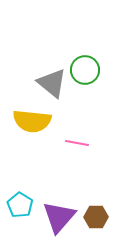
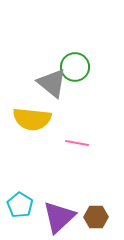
green circle: moved 10 px left, 3 px up
yellow semicircle: moved 2 px up
purple triangle: rotated 6 degrees clockwise
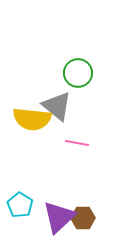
green circle: moved 3 px right, 6 px down
gray triangle: moved 5 px right, 23 px down
brown hexagon: moved 13 px left, 1 px down
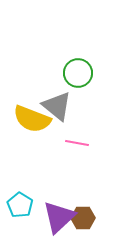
yellow semicircle: rotated 15 degrees clockwise
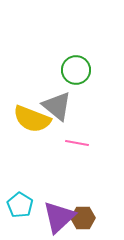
green circle: moved 2 px left, 3 px up
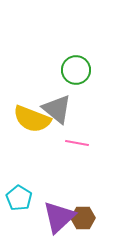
gray triangle: moved 3 px down
cyan pentagon: moved 1 px left, 7 px up
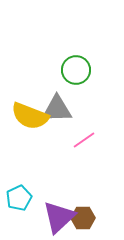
gray triangle: rotated 40 degrees counterclockwise
yellow semicircle: moved 2 px left, 3 px up
pink line: moved 7 px right, 3 px up; rotated 45 degrees counterclockwise
cyan pentagon: rotated 15 degrees clockwise
